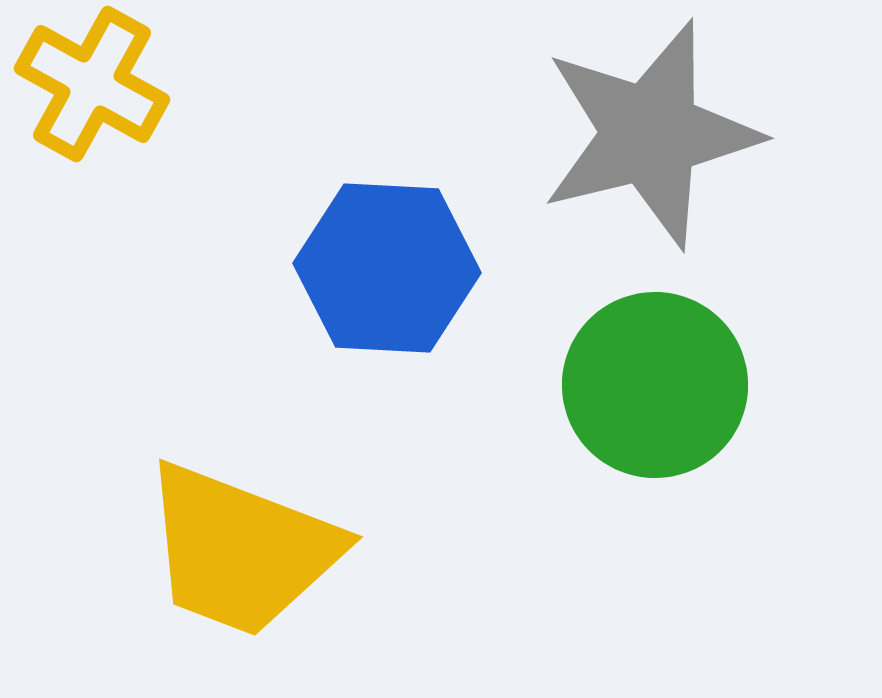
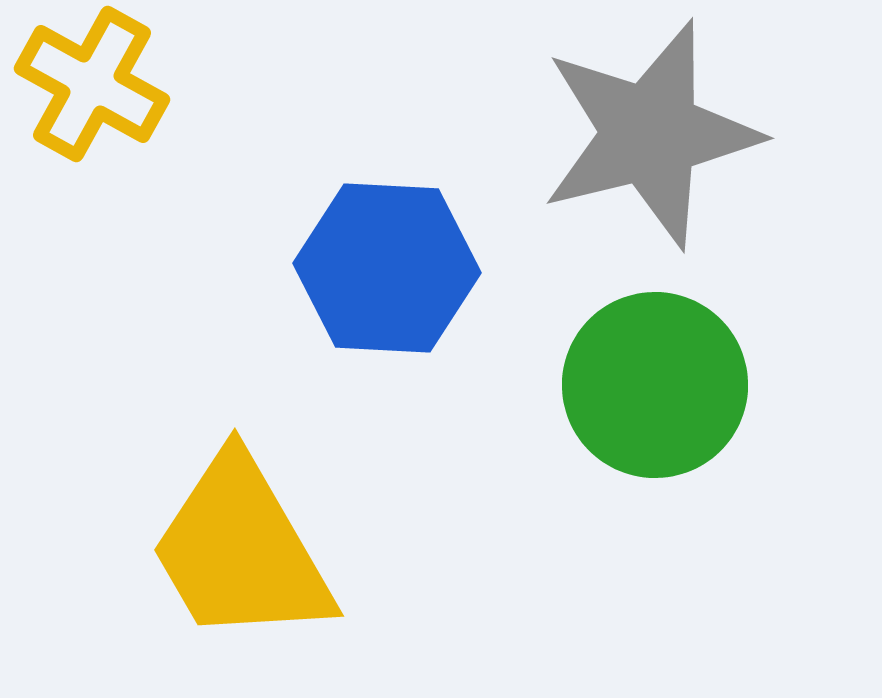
yellow trapezoid: rotated 39 degrees clockwise
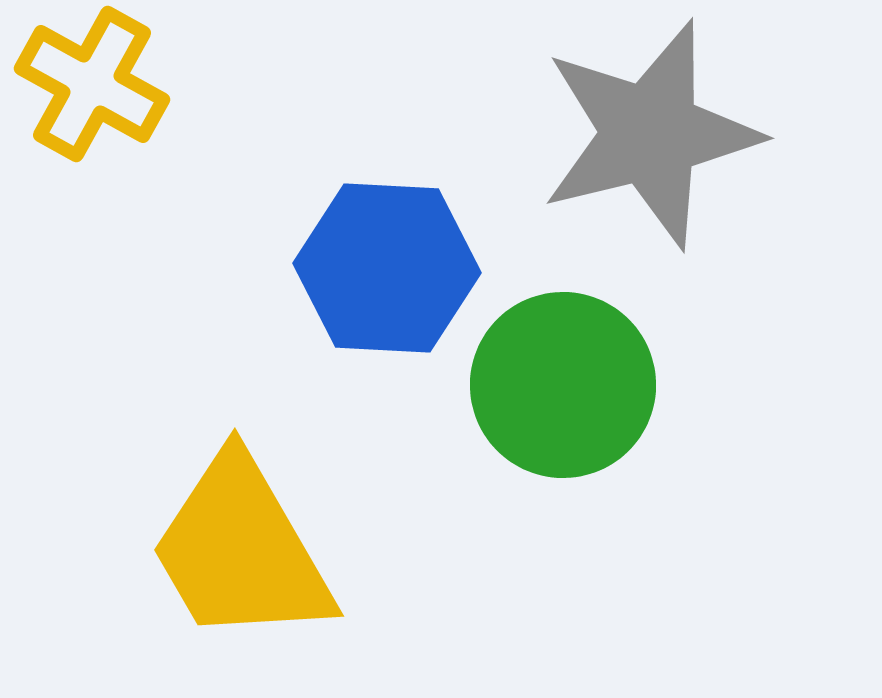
green circle: moved 92 px left
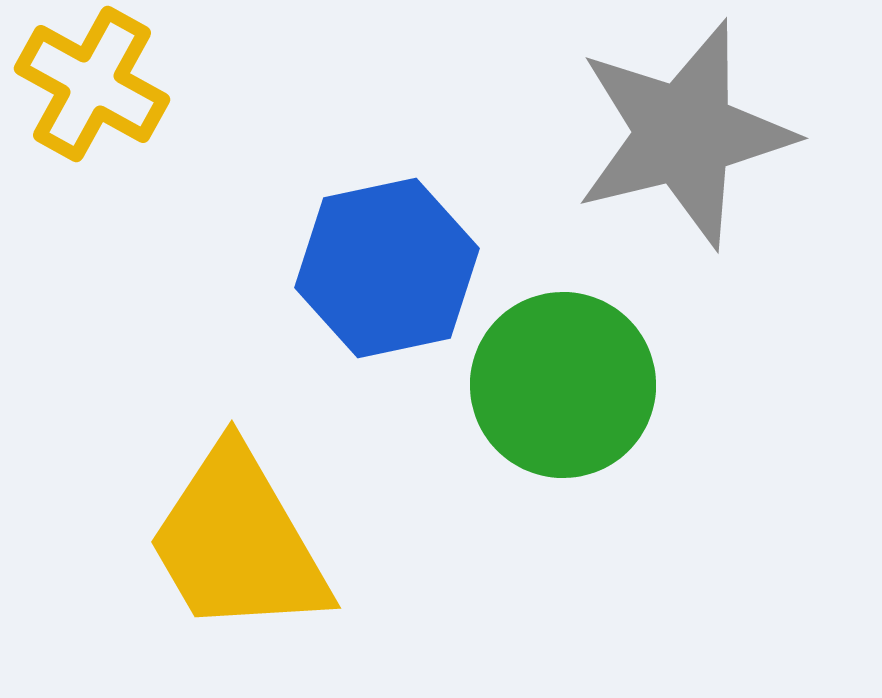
gray star: moved 34 px right
blue hexagon: rotated 15 degrees counterclockwise
yellow trapezoid: moved 3 px left, 8 px up
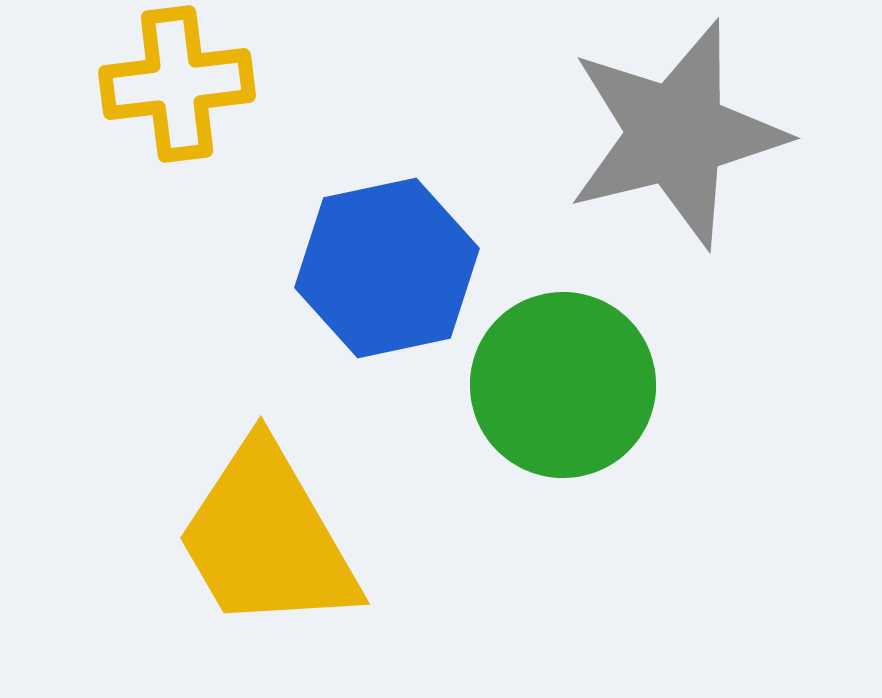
yellow cross: moved 85 px right; rotated 36 degrees counterclockwise
gray star: moved 8 px left
yellow trapezoid: moved 29 px right, 4 px up
